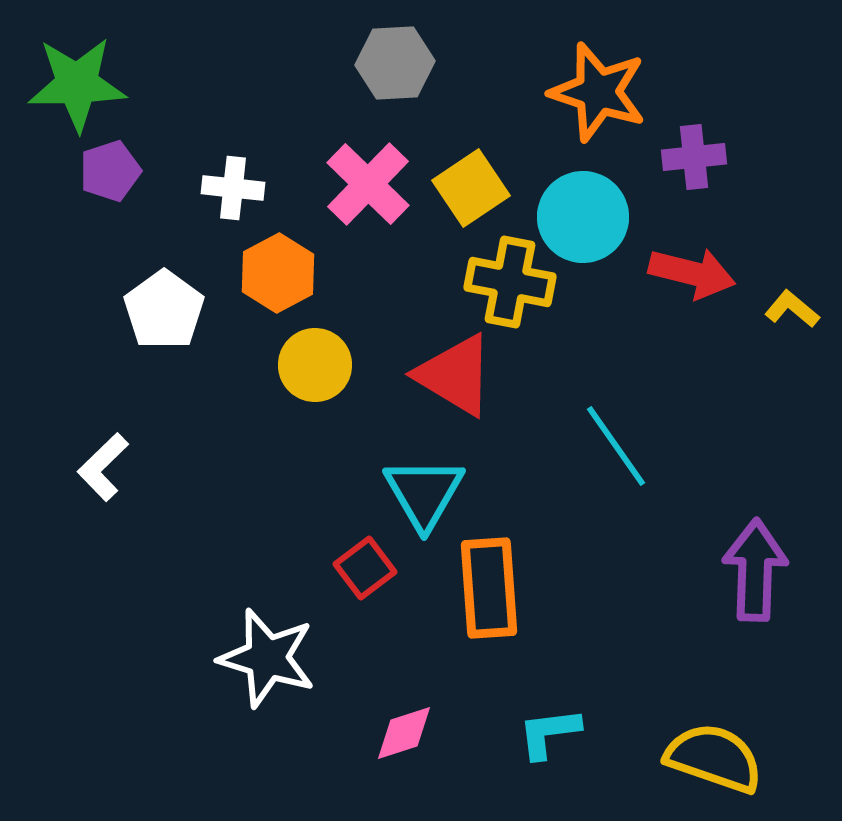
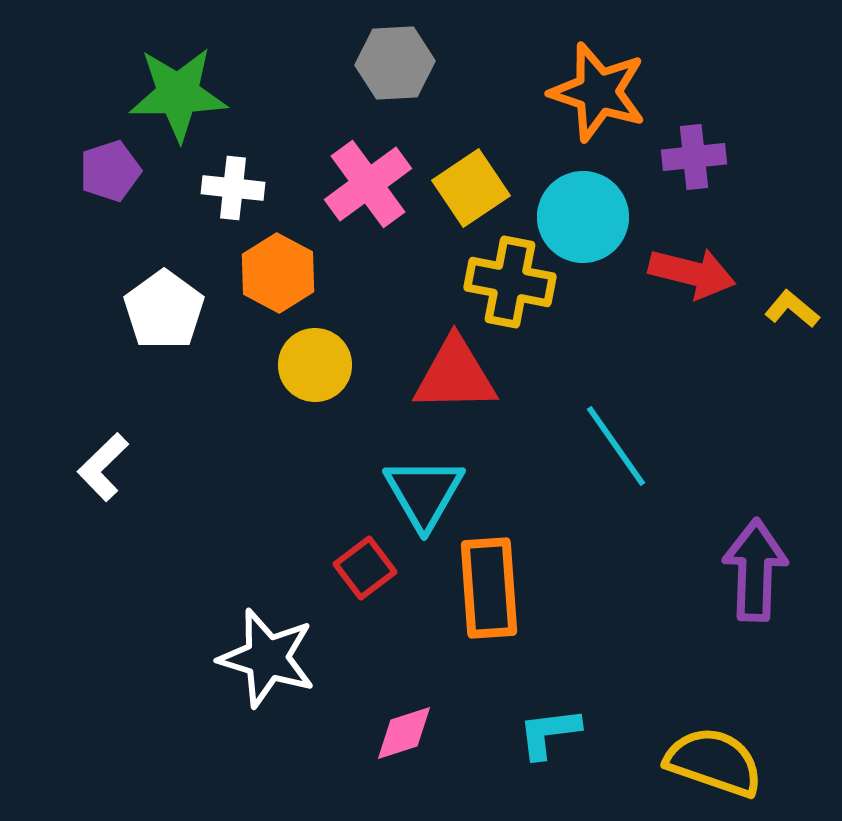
green star: moved 101 px right, 10 px down
pink cross: rotated 10 degrees clockwise
orange hexagon: rotated 4 degrees counterclockwise
red triangle: rotated 32 degrees counterclockwise
yellow semicircle: moved 4 px down
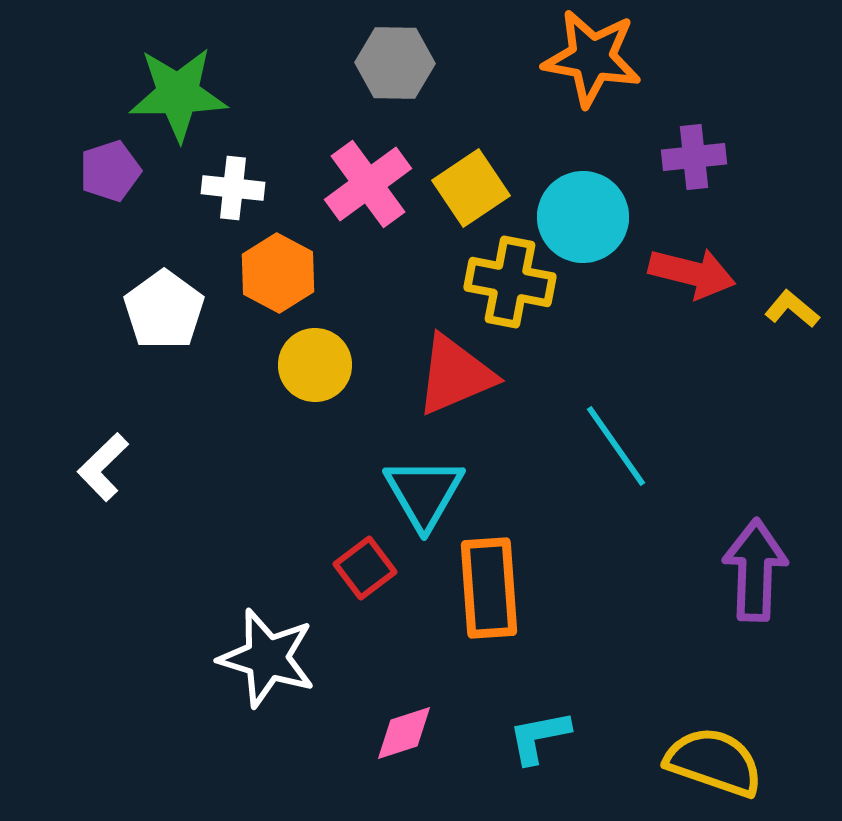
gray hexagon: rotated 4 degrees clockwise
orange star: moved 6 px left, 34 px up; rotated 8 degrees counterclockwise
red triangle: rotated 22 degrees counterclockwise
cyan L-shape: moved 10 px left, 4 px down; rotated 4 degrees counterclockwise
